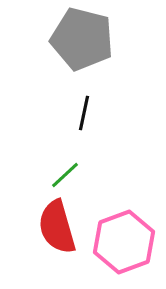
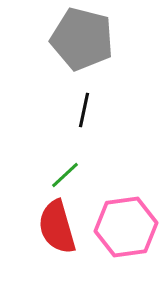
black line: moved 3 px up
pink hexagon: moved 2 px right, 15 px up; rotated 12 degrees clockwise
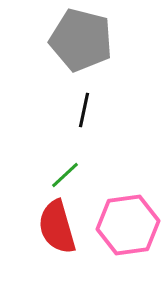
gray pentagon: moved 1 px left, 1 px down
pink hexagon: moved 2 px right, 2 px up
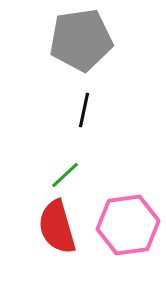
gray pentagon: rotated 22 degrees counterclockwise
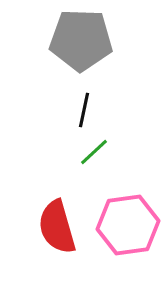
gray pentagon: rotated 10 degrees clockwise
green line: moved 29 px right, 23 px up
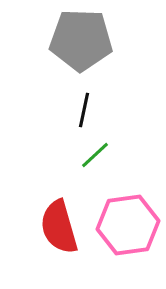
green line: moved 1 px right, 3 px down
red semicircle: moved 2 px right
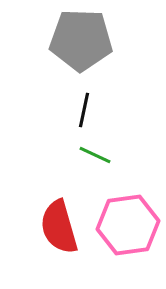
green line: rotated 68 degrees clockwise
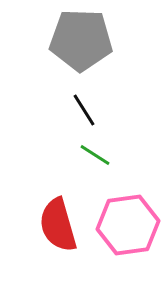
black line: rotated 44 degrees counterclockwise
green line: rotated 8 degrees clockwise
red semicircle: moved 1 px left, 2 px up
